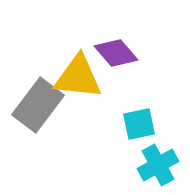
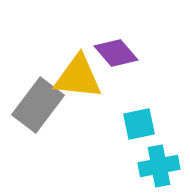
cyan cross: moved 1 px right, 1 px down; rotated 18 degrees clockwise
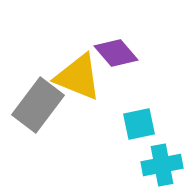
yellow triangle: rotated 16 degrees clockwise
cyan cross: moved 3 px right, 1 px up
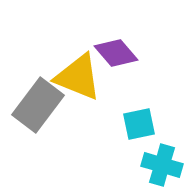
cyan cross: rotated 27 degrees clockwise
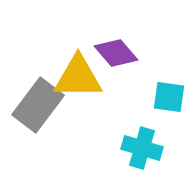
yellow triangle: rotated 22 degrees counterclockwise
cyan square: moved 30 px right, 27 px up; rotated 20 degrees clockwise
cyan cross: moved 20 px left, 17 px up
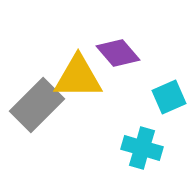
purple diamond: moved 2 px right
cyan square: rotated 32 degrees counterclockwise
gray rectangle: moved 1 px left; rotated 8 degrees clockwise
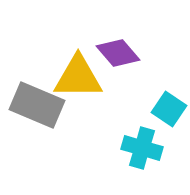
cyan square: moved 12 px down; rotated 32 degrees counterclockwise
gray rectangle: rotated 68 degrees clockwise
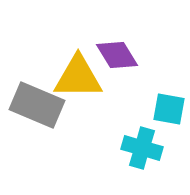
purple diamond: moved 1 px left, 2 px down; rotated 9 degrees clockwise
cyan square: rotated 24 degrees counterclockwise
